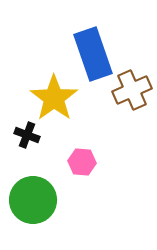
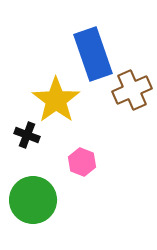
yellow star: moved 2 px right, 2 px down
pink hexagon: rotated 16 degrees clockwise
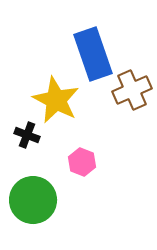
yellow star: rotated 9 degrees counterclockwise
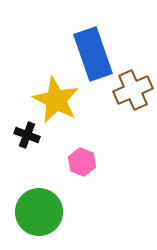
brown cross: moved 1 px right
green circle: moved 6 px right, 12 px down
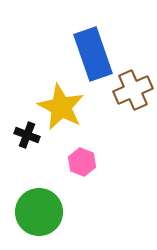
yellow star: moved 5 px right, 7 px down
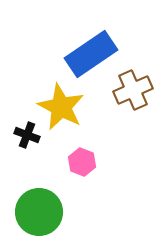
blue rectangle: moved 2 px left; rotated 75 degrees clockwise
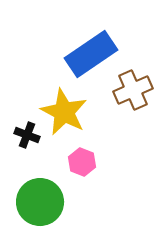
yellow star: moved 3 px right, 5 px down
green circle: moved 1 px right, 10 px up
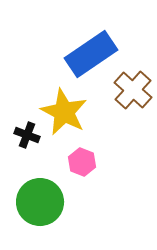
brown cross: rotated 24 degrees counterclockwise
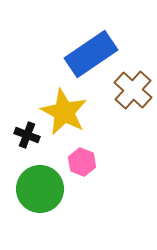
green circle: moved 13 px up
